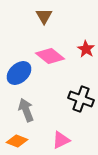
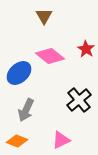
black cross: moved 2 px left, 1 px down; rotated 30 degrees clockwise
gray arrow: rotated 135 degrees counterclockwise
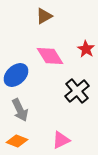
brown triangle: rotated 30 degrees clockwise
pink diamond: rotated 20 degrees clockwise
blue ellipse: moved 3 px left, 2 px down
black cross: moved 2 px left, 9 px up
gray arrow: moved 6 px left; rotated 50 degrees counterclockwise
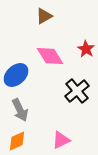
orange diamond: rotated 45 degrees counterclockwise
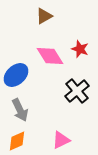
red star: moved 6 px left; rotated 12 degrees counterclockwise
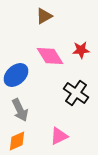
red star: moved 1 px right, 1 px down; rotated 24 degrees counterclockwise
black cross: moved 1 px left, 2 px down; rotated 15 degrees counterclockwise
pink triangle: moved 2 px left, 4 px up
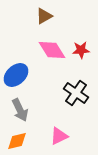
pink diamond: moved 2 px right, 6 px up
orange diamond: rotated 10 degrees clockwise
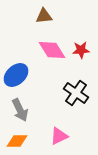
brown triangle: rotated 24 degrees clockwise
orange diamond: rotated 15 degrees clockwise
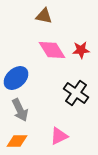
brown triangle: rotated 18 degrees clockwise
blue ellipse: moved 3 px down
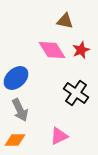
brown triangle: moved 21 px right, 5 px down
red star: rotated 18 degrees counterclockwise
orange diamond: moved 2 px left, 1 px up
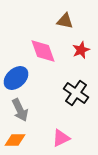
pink diamond: moved 9 px left, 1 px down; rotated 12 degrees clockwise
pink triangle: moved 2 px right, 2 px down
